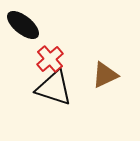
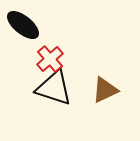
brown triangle: moved 15 px down
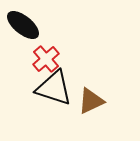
red cross: moved 4 px left
brown triangle: moved 14 px left, 11 px down
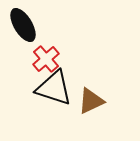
black ellipse: rotated 20 degrees clockwise
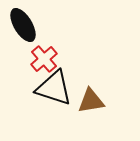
red cross: moved 2 px left
brown triangle: rotated 16 degrees clockwise
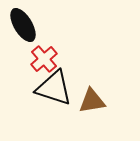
brown triangle: moved 1 px right
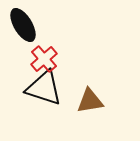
black triangle: moved 10 px left
brown triangle: moved 2 px left
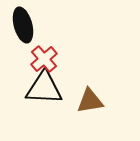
black ellipse: rotated 16 degrees clockwise
black triangle: rotated 15 degrees counterclockwise
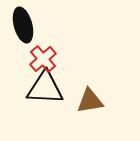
red cross: moved 1 px left
black triangle: moved 1 px right
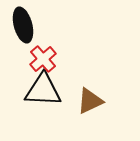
black triangle: moved 2 px left, 2 px down
brown triangle: rotated 16 degrees counterclockwise
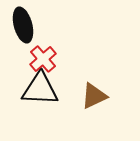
black triangle: moved 3 px left, 1 px up
brown triangle: moved 4 px right, 5 px up
